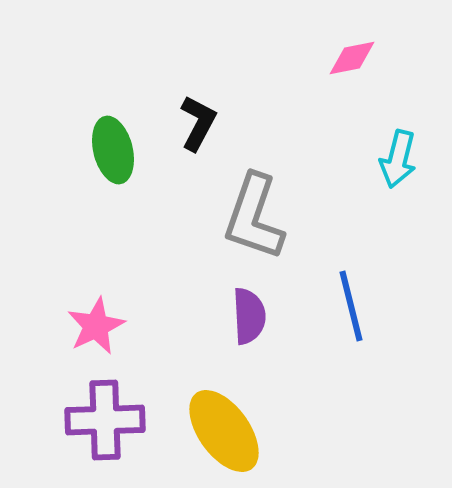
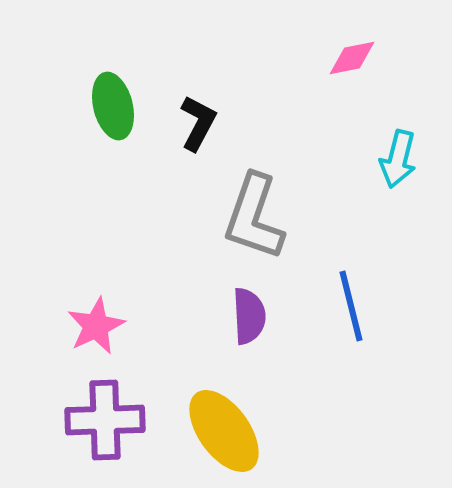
green ellipse: moved 44 px up
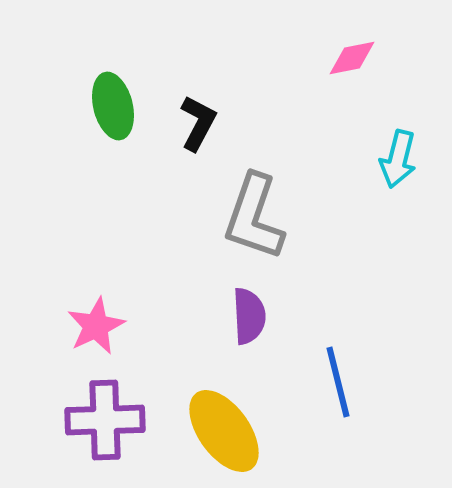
blue line: moved 13 px left, 76 px down
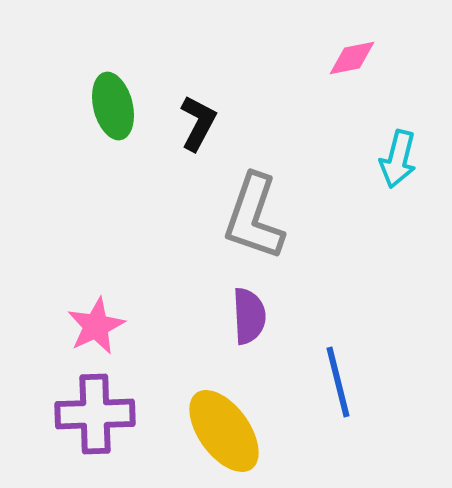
purple cross: moved 10 px left, 6 px up
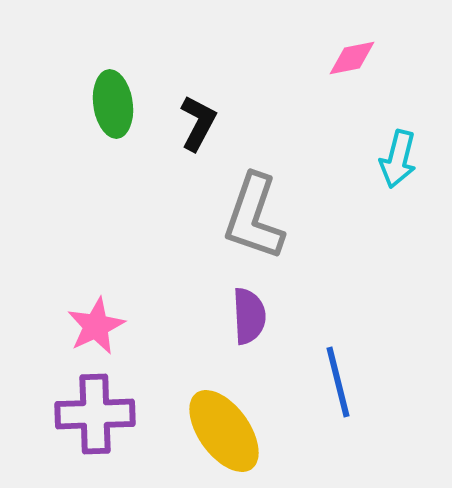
green ellipse: moved 2 px up; rotated 6 degrees clockwise
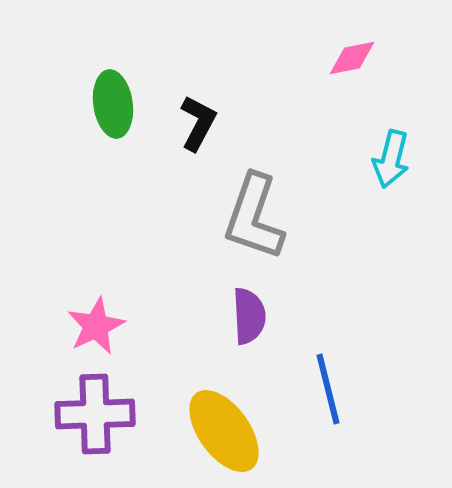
cyan arrow: moved 7 px left
blue line: moved 10 px left, 7 px down
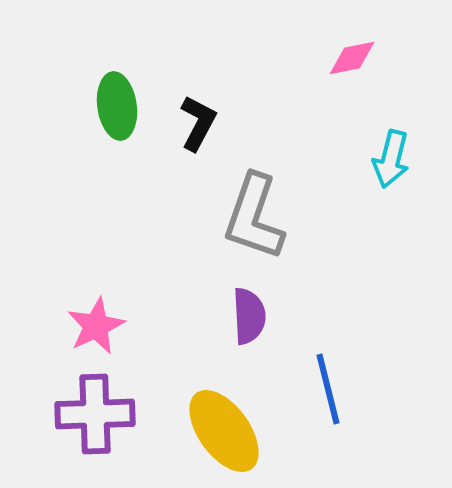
green ellipse: moved 4 px right, 2 px down
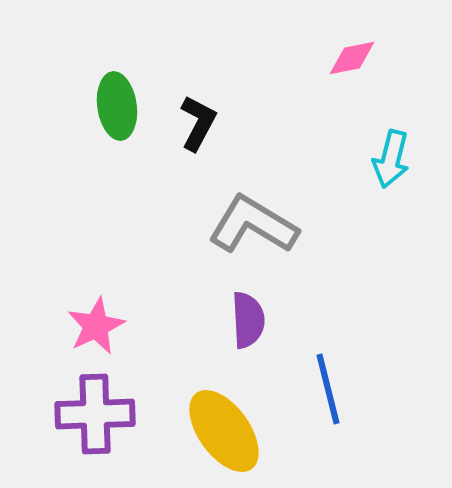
gray L-shape: moved 1 px left, 8 px down; rotated 102 degrees clockwise
purple semicircle: moved 1 px left, 4 px down
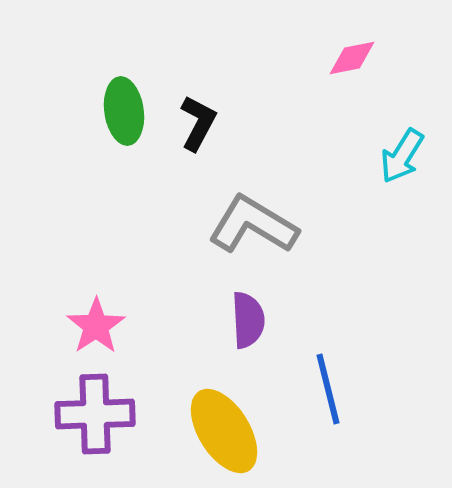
green ellipse: moved 7 px right, 5 px down
cyan arrow: moved 11 px right, 3 px up; rotated 18 degrees clockwise
pink star: rotated 8 degrees counterclockwise
yellow ellipse: rotated 4 degrees clockwise
